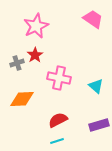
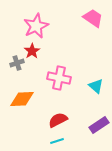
pink trapezoid: moved 1 px up
red star: moved 3 px left, 4 px up
purple rectangle: rotated 18 degrees counterclockwise
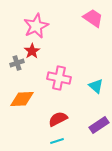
red semicircle: moved 1 px up
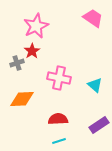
cyan triangle: moved 1 px left, 1 px up
red semicircle: rotated 24 degrees clockwise
cyan line: moved 2 px right
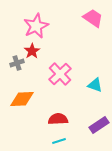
pink cross: moved 1 px right, 4 px up; rotated 35 degrees clockwise
cyan triangle: rotated 21 degrees counterclockwise
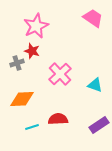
red star: rotated 21 degrees counterclockwise
cyan line: moved 27 px left, 14 px up
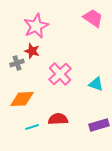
cyan triangle: moved 1 px right, 1 px up
purple rectangle: rotated 18 degrees clockwise
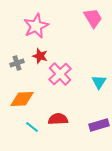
pink trapezoid: rotated 25 degrees clockwise
red star: moved 8 px right, 5 px down
cyan triangle: moved 3 px right, 2 px up; rotated 42 degrees clockwise
cyan line: rotated 56 degrees clockwise
